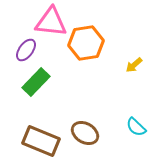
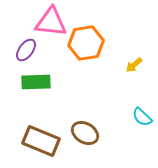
green rectangle: rotated 44 degrees clockwise
cyan semicircle: moved 6 px right, 10 px up
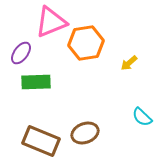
pink triangle: rotated 28 degrees counterclockwise
purple ellipse: moved 5 px left, 3 px down
yellow arrow: moved 5 px left, 2 px up
brown ellipse: rotated 52 degrees counterclockwise
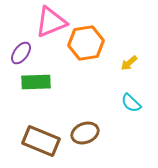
cyan semicircle: moved 11 px left, 14 px up
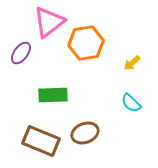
pink triangle: moved 2 px left; rotated 16 degrees counterclockwise
yellow arrow: moved 3 px right
green rectangle: moved 17 px right, 13 px down
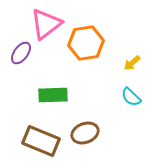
pink triangle: moved 3 px left, 2 px down
cyan semicircle: moved 6 px up
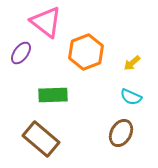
pink triangle: moved 2 px up; rotated 44 degrees counterclockwise
orange hexagon: moved 9 px down; rotated 12 degrees counterclockwise
cyan semicircle: rotated 20 degrees counterclockwise
brown ellipse: moved 36 px right; rotated 40 degrees counterclockwise
brown rectangle: moved 2 px up; rotated 18 degrees clockwise
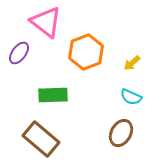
purple ellipse: moved 2 px left
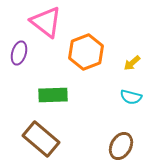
purple ellipse: rotated 20 degrees counterclockwise
cyan semicircle: rotated 10 degrees counterclockwise
brown ellipse: moved 13 px down
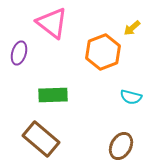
pink triangle: moved 6 px right, 1 px down
orange hexagon: moved 17 px right
yellow arrow: moved 35 px up
